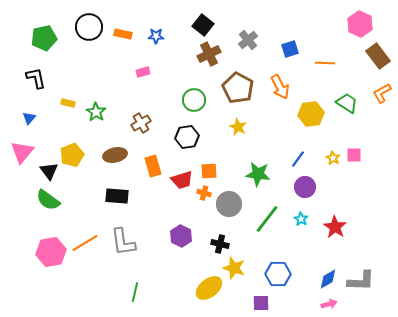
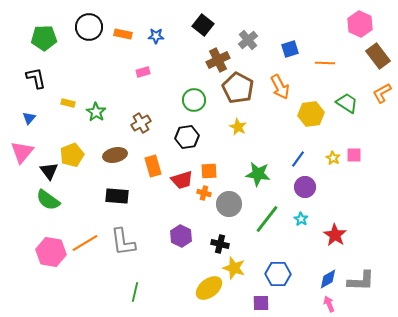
green pentagon at (44, 38): rotated 10 degrees clockwise
brown cross at (209, 54): moved 9 px right, 6 px down
red star at (335, 227): moved 8 px down
pink hexagon at (51, 252): rotated 20 degrees clockwise
pink arrow at (329, 304): rotated 98 degrees counterclockwise
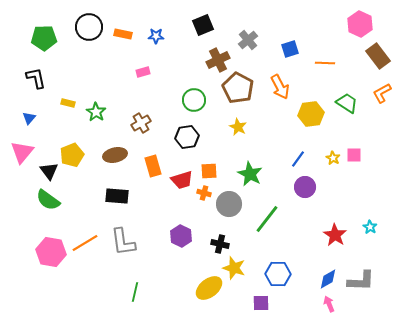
black square at (203, 25): rotated 30 degrees clockwise
green star at (258, 174): moved 8 px left; rotated 20 degrees clockwise
cyan star at (301, 219): moved 69 px right, 8 px down
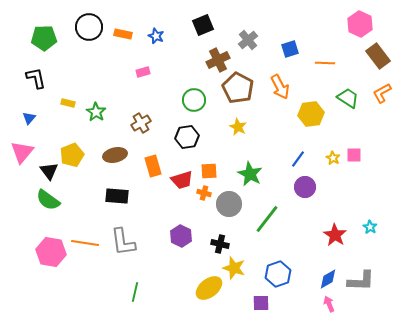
blue star at (156, 36): rotated 21 degrees clockwise
green trapezoid at (347, 103): moved 1 px right, 5 px up
orange line at (85, 243): rotated 40 degrees clockwise
blue hexagon at (278, 274): rotated 20 degrees counterclockwise
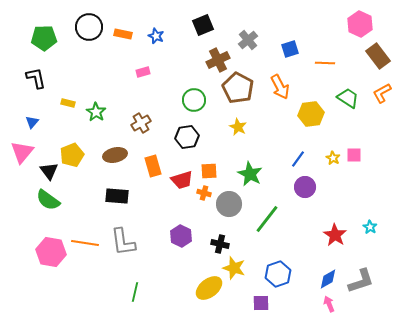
blue triangle at (29, 118): moved 3 px right, 4 px down
gray L-shape at (361, 281): rotated 20 degrees counterclockwise
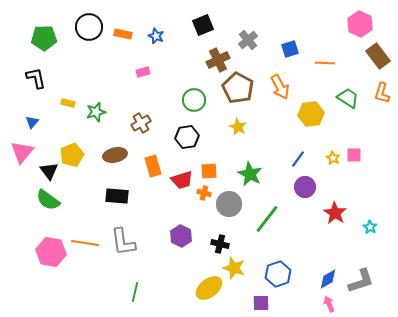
orange L-shape at (382, 93): rotated 45 degrees counterclockwise
green star at (96, 112): rotated 24 degrees clockwise
red star at (335, 235): moved 22 px up
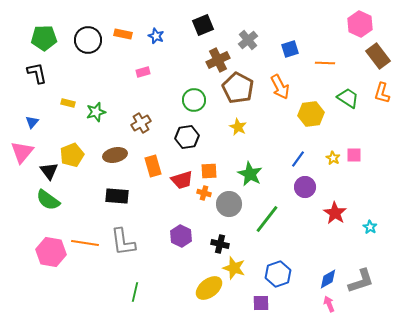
black circle at (89, 27): moved 1 px left, 13 px down
black L-shape at (36, 78): moved 1 px right, 5 px up
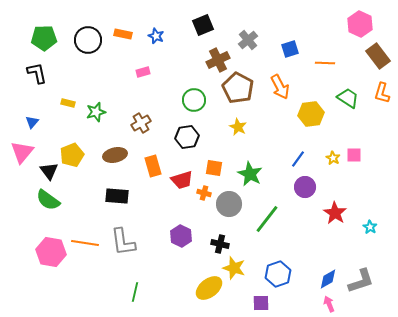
orange square at (209, 171): moved 5 px right, 3 px up; rotated 12 degrees clockwise
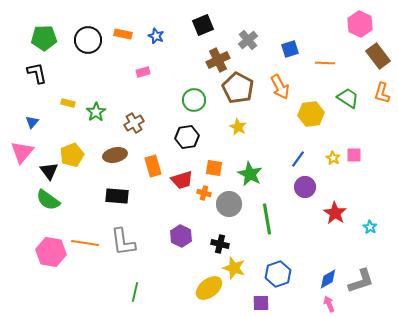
green star at (96, 112): rotated 18 degrees counterclockwise
brown cross at (141, 123): moved 7 px left
green line at (267, 219): rotated 48 degrees counterclockwise
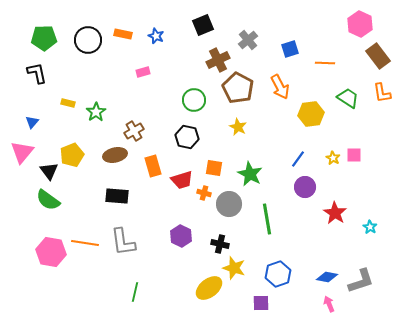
orange L-shape at (382, 93): rotated 25 degrees counterclockwise
brown cross at (134, 123): moved 8 px down
black hexagon at (187, 137): rotated 20 degrees clockwise
blue diamond at (328, 279): moved 1 px left, 2 px up; rotated 40 degrees clockwise
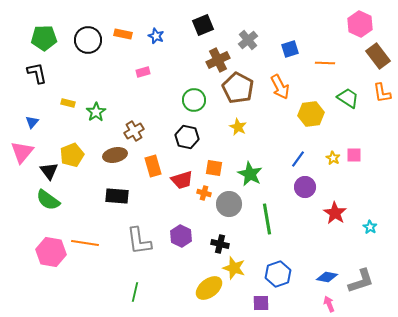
gray L-shape at (123, 242): moved 16 px right, 1 px up
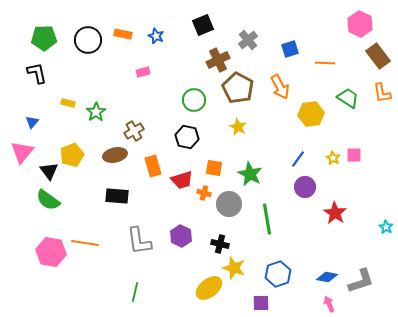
cyan star at (370, 227): moved 16 px right
